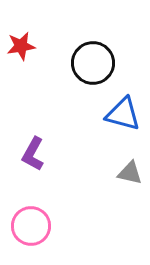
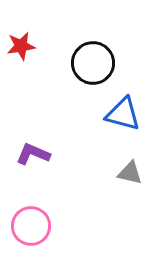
purple L-shape: rotated 84 degrees clockwise
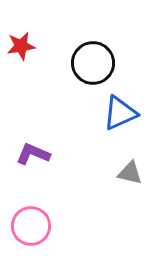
blue triangle: moved 3 px left, 1 px up; rotated 39 degrees counterclockwise
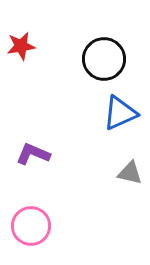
black circle: moved 11 px right, 4 px up
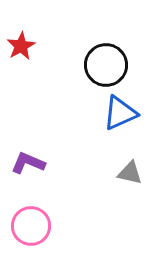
red star: rotated 20 degrees counterclockwise
black circle: moved 2 px right, 6 px down
purple L-shape: moved 5 px left, 9 px down
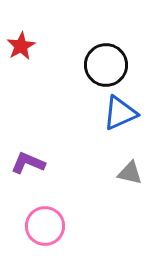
pink circle: moved 14 px right
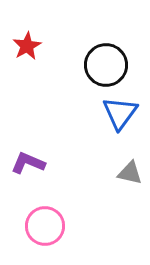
red star: moved 6 px right
blue triangle: rotated 30 degrees counterclockwise
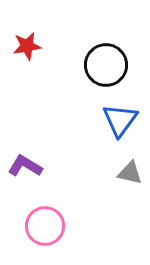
red star: rotated 20 degrees clockwise
blue triangle: moved 7 px down
purple L-shape: moved 3 px left, 3 px down; rotated 8 degrees clockwise
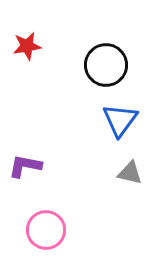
purple L-shape: rotated 20 degrees counterclockwise
pink circle: moved 1 px right, 4 px down
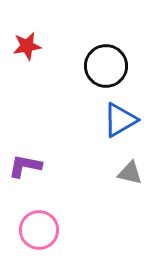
black circle: moved 1 px down
blue triangle: rotated 24 degrees clockwise
pink circle: moved 7 px left
